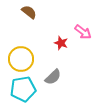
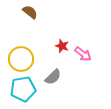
brown semicircle: moved 1 px right
pink arrow: moved 22 px down
red star: moved 1 px right, 3 px down
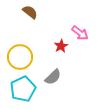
red star: moved 1 px left; rotated 24 degrees clockwise
pink arrow: moved 3 px left, 21 px up
yellow circle: moved 1 px left, 2 px up
cyan pentagon: rotated 15 degrees counterclockwise
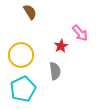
brown semicircle: rotated 21 degrees clockwise
pink arrow: rotated 12 degrees clockwise
yellow circle: moved 1 px right, 2 px up
gray semicircle: moved 2 px right, 6 px up; rotated 54 degrees counterclockwise
